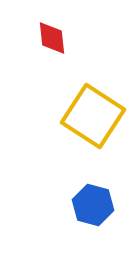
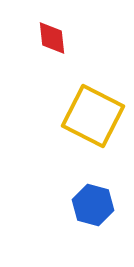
yellow square: rotated 6 degrees counterclockwise
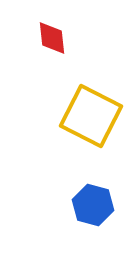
yellow square: moved 2 px left
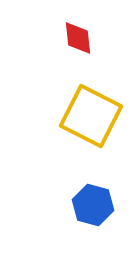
red diamond: moved 26 px right
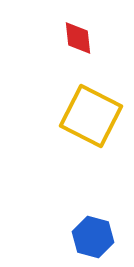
blue hexagon: moved 32 px down
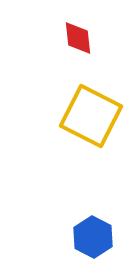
blue hexagon: rotated 12 degrees clockwise
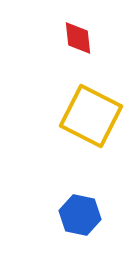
blue hexagon: moved 13 px left, 22 px up; rotated 15 degrees counterclockwise
